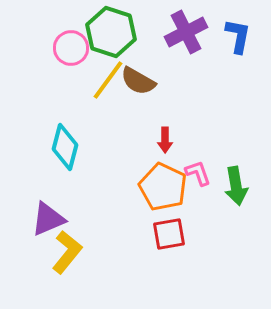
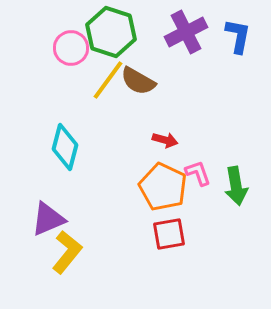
red arrow: rotated 75 degrees counterclockwise
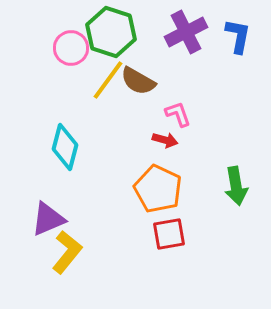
pink L-shape: moved 20 px left, 59 px up
orange pentagon: moved 5 px left, 2 px down
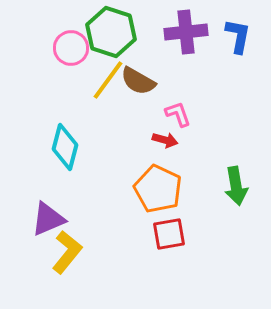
purple cross: rotated 21 degrees clockwise
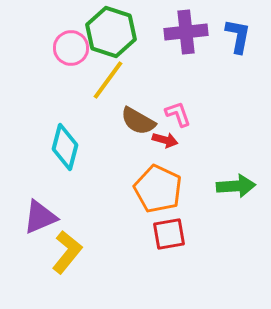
brown semicircle: moved 40 px down
green arrow: rotated 84 degrees counterclockwise
purple triangle: moved 8 px left, 2 px up
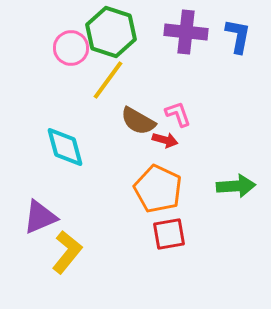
purple cross: rotated 12 degrees clockwise
cyan diamond: rotated 30 degrees counterclockwise
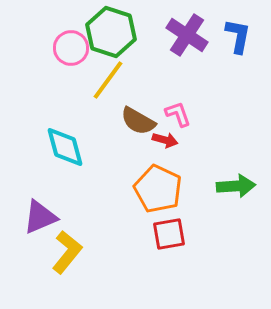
purple cross: moved 1 px right, 3 px down; rotated 27 degrees clockwise
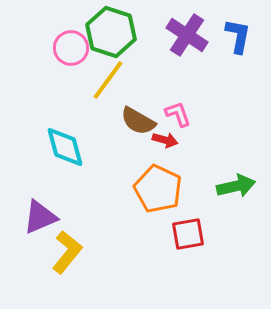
green arrow: rotated 9 degrees counterclockwise
red square: moved 19 px right
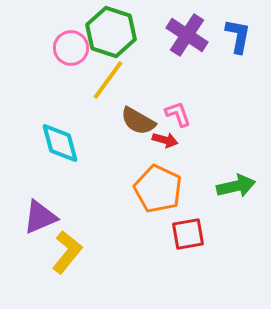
cyan diamond: moved 5 px left, 4 px up
